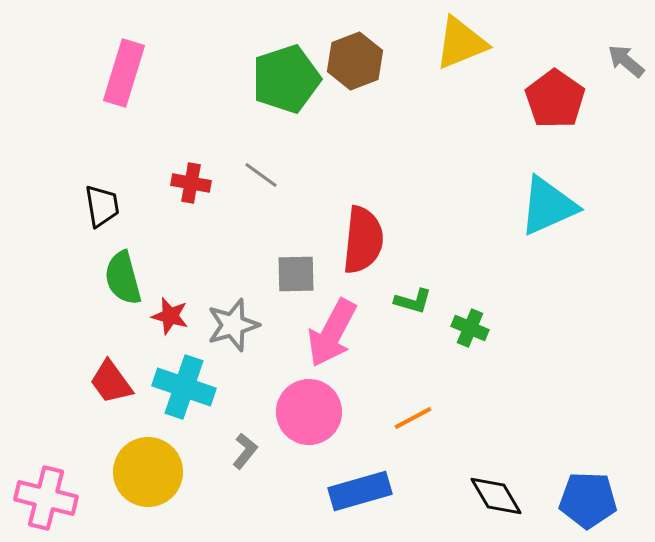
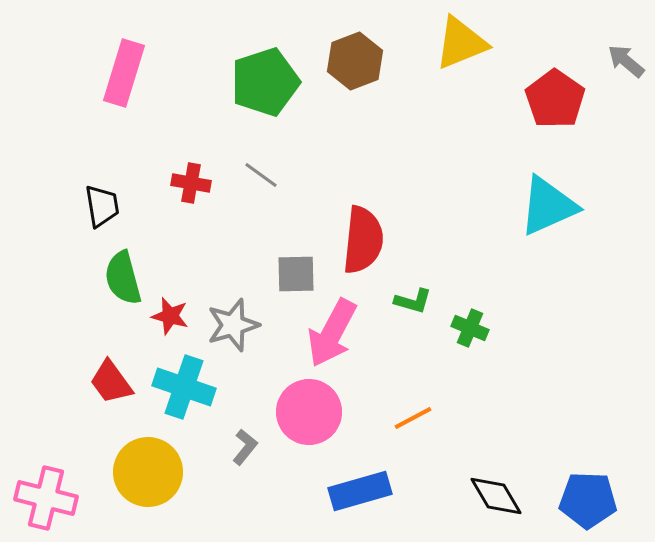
green pentagon: moved 21 px left, 3 px down
gray L-shape: moved 4 px up
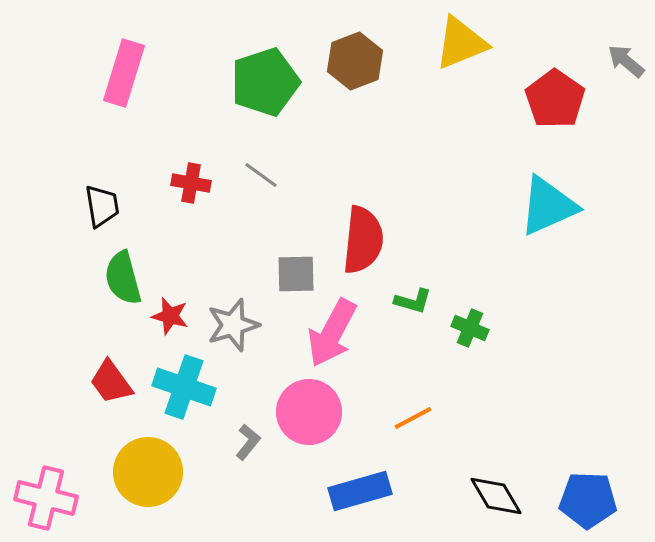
gray L-shape: moved 3 px right, 5 px up
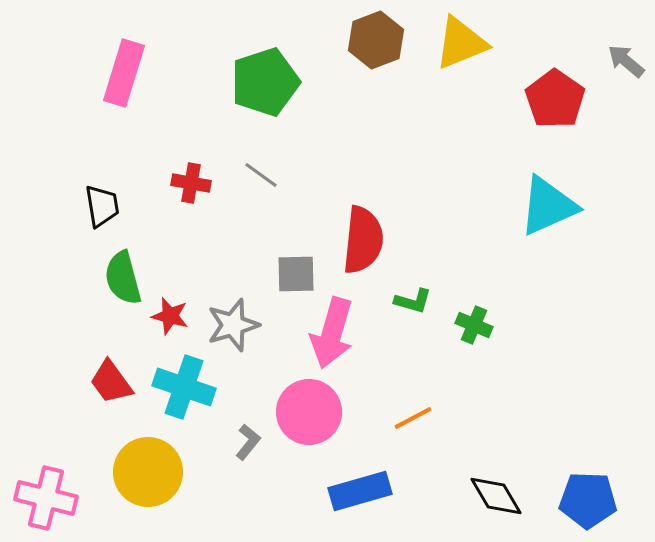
brown hexagon: moved 21 px right, 21 px up
green cross: moved 4 px right, 3 px up
pink arrow: rotated 12 degrees counterclockwise
